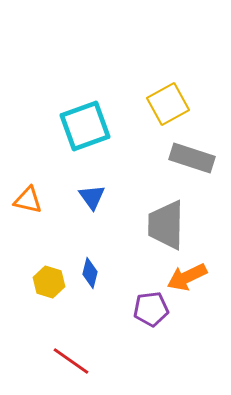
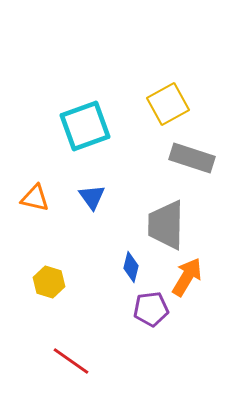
orange triangle: moved 7 px right, 2 px up
blue diamond: moved 41 px right, 6 px up
orange arrow: rotated 147 degrees clockwise
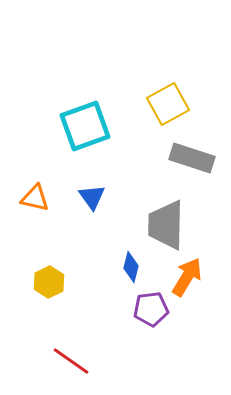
yellow hexagon: rotated 16 degrees clockwise
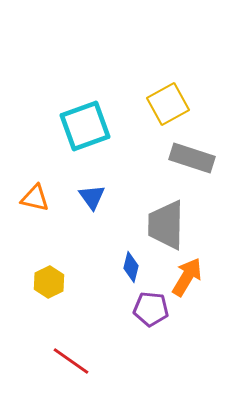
purple pentagon: rotated 12 degrees clockwise
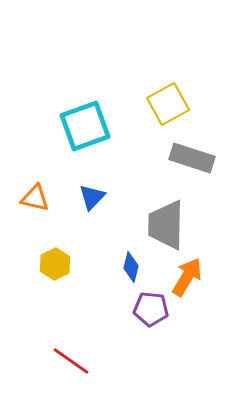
blue triangle: rotated 20 degrees clockwise
yellow hexagon: moved 6 px right, 18 px up
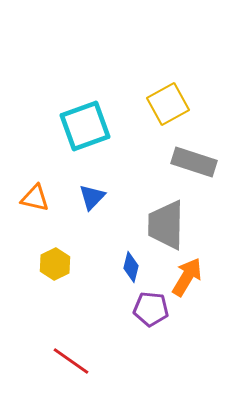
gray rectangle: moved 2 px right, 4 px down
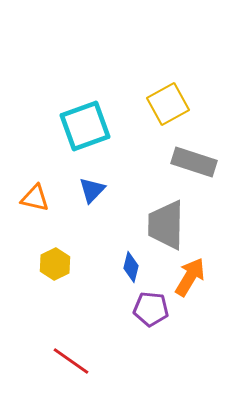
blue triangle: moved 7 px up
orange arrow: moved 3 px right
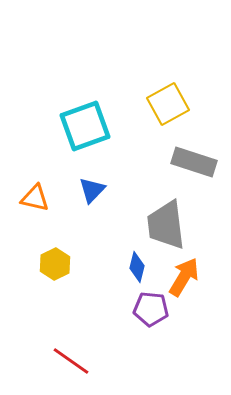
gray trapezoid: rotated 8 degrees counterclockwise
blue diamond: moved 6 px right
orange arrow: moved 6 px left
